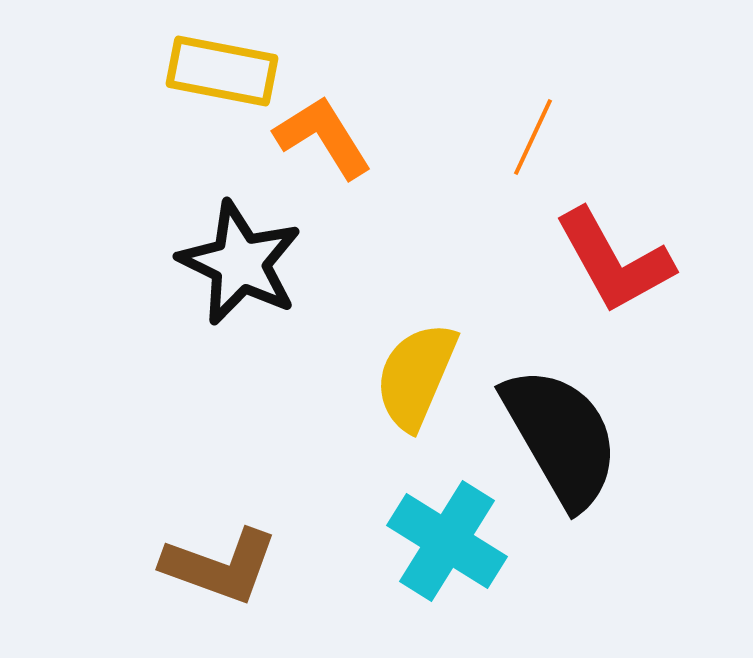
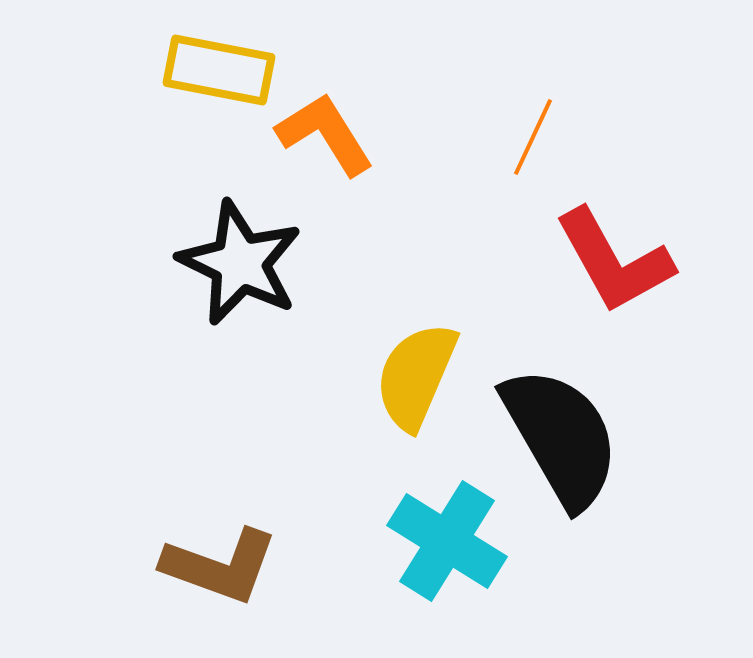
yellow rectangle: moved 3 px left, 1 px up
orange L-shape: moved 2 px right, 3 px up
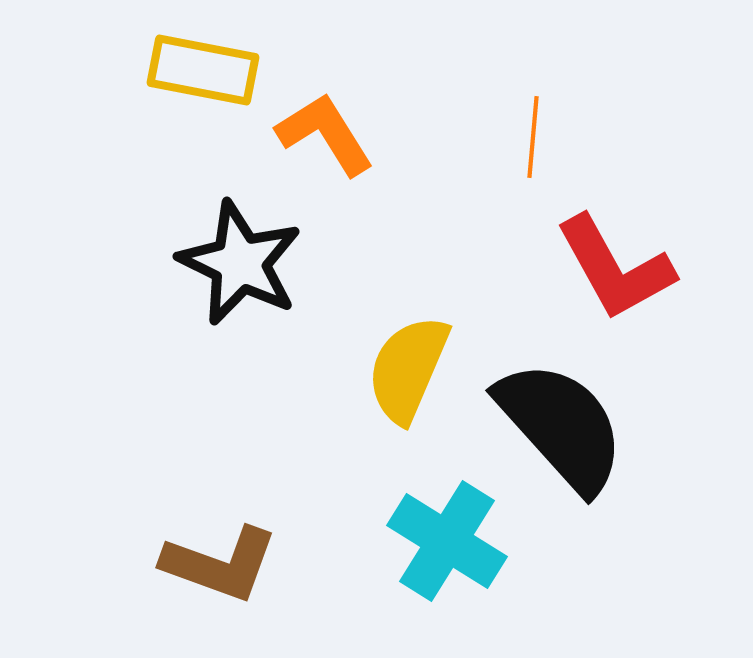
yellow rectangle: moved 16 px left
orange line: rotated 20 degrees counterclockwise
red L-shape: moved 1 px right, 7 px down
yellow semicircle: moved 8 px left, 7 px up
black semicircle: moved 11 px up; rotated 12 degrees counterclockwise
brown L-shape: moved 2 px up
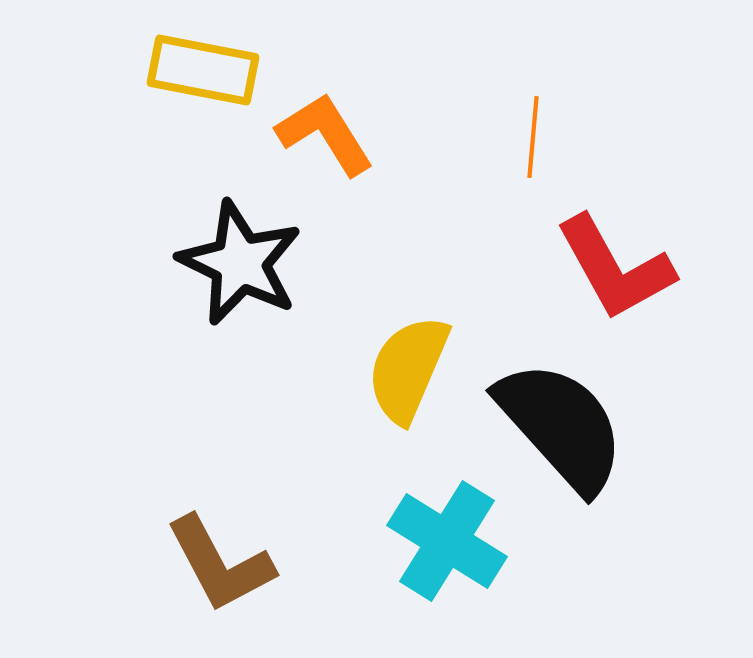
brown L-shape: rotated 42 degrees clockwise
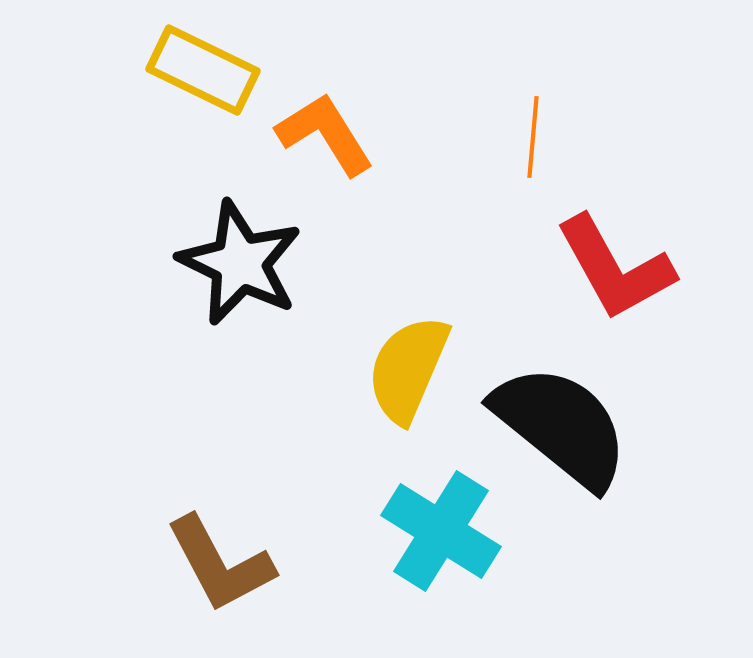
yellow rectangle: rotated 15 degrees clockwise
black semicircle: rotated 9 degrees counterclockwise
cyan cross: moved 6 px left, 10 px up
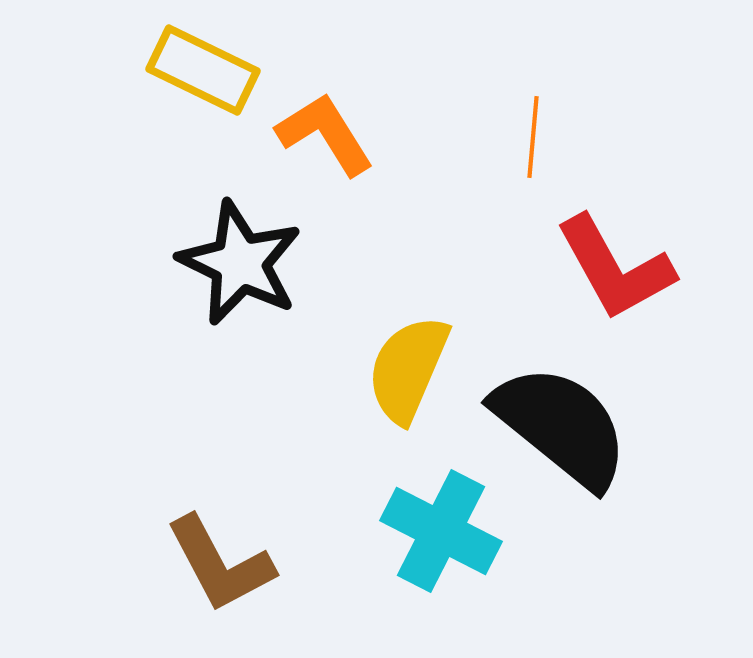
cyan cross: rotated 5 degrees counterclockwise
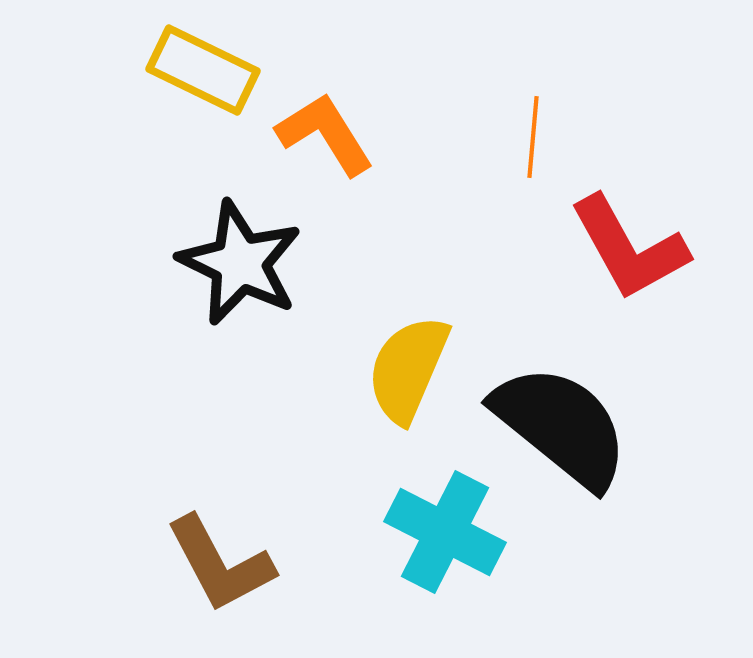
red L-shape: moved 14 px right, 20 px up
cyan cross: moved 4 px right, 1 px down
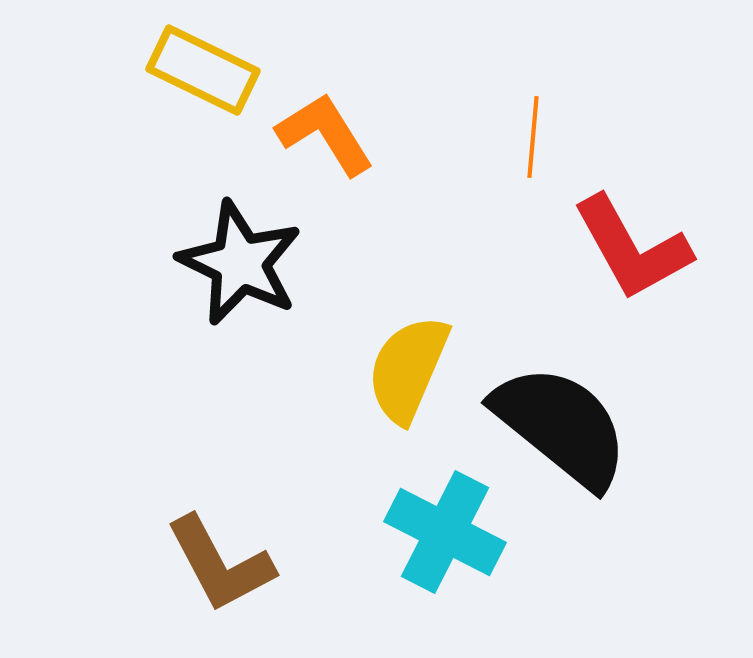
red L-shape: moved 3 px right
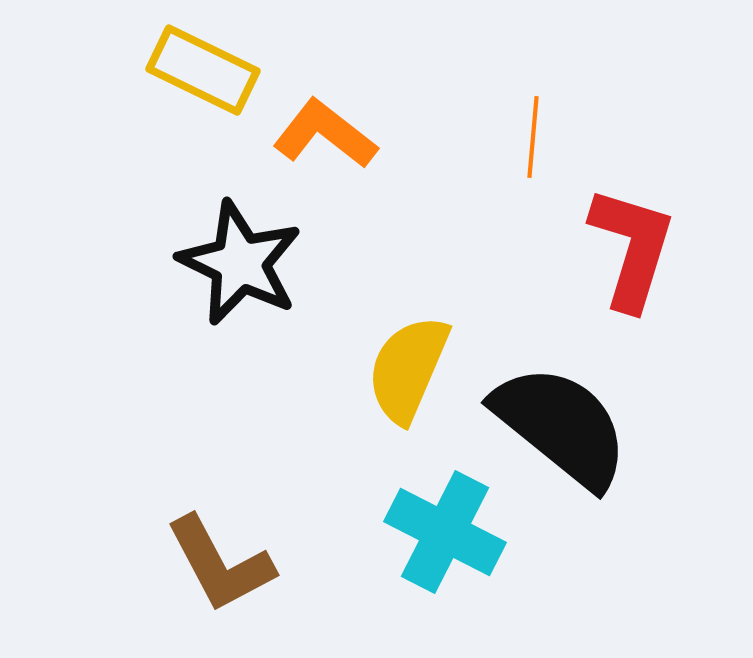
orange L-shape: rotated 20 degrees counterclockwise
red L-shape: rotated 134 degrees counterclockwise
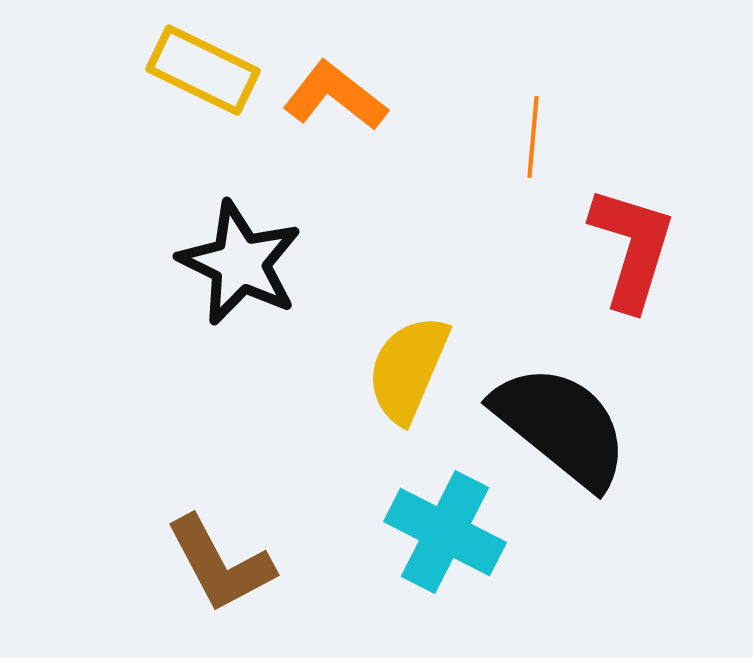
orange L-shape: moved 10 px right, 38 px up
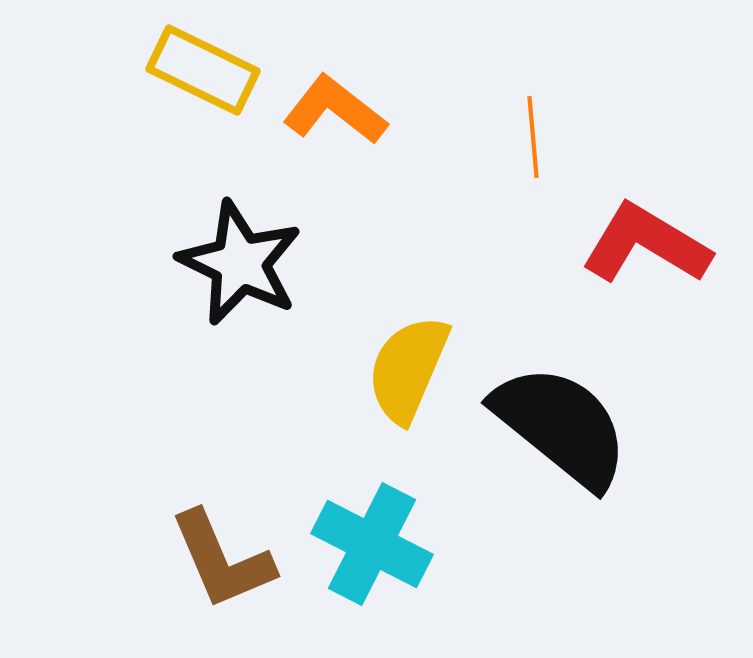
orange L-shape: moved 14 px down
orange line: rotated 10 degrees counterclockwise
red L-shape: moved 14 px right, 4 px up; rotated 76 degrees counterclockwise
cyan cross: moved 73 px left, 12 px down
brown L-shape: moved 2 px right, 4 px up; rotated 5 degrees clockwise
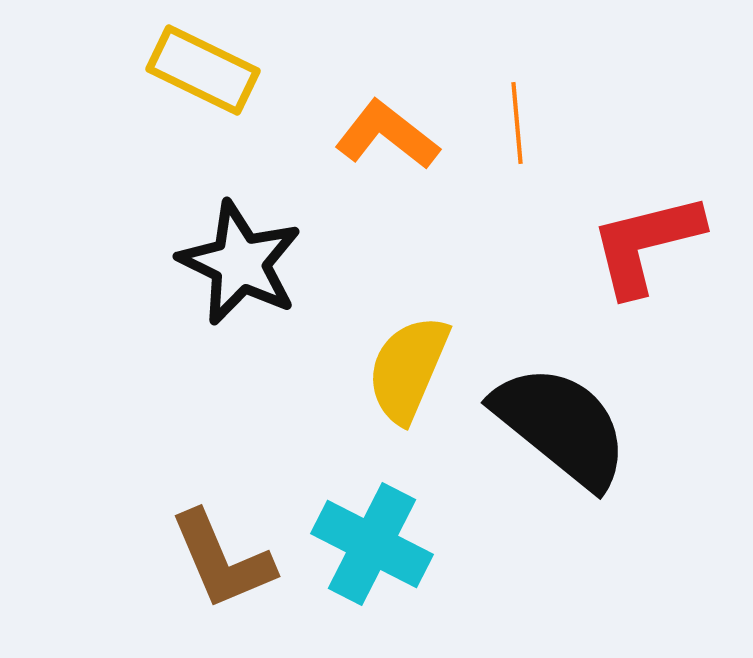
orange L-shape: moved 52 px right, 25 px down
orange line: moved 16 px left, 14 px up
red L-shape: rotated 45 degrees counterclockwise
